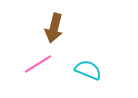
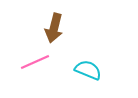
pink line: moved 3 px left, 2 px up; rotated 8 degrees clockwise
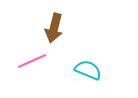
pink line: moved 3 px left, 1 px up
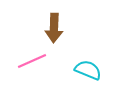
brown arrow: rotated 12 degrees counterclockwise
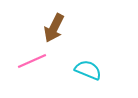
brown arrow: rotated 24 degrees clockwise
